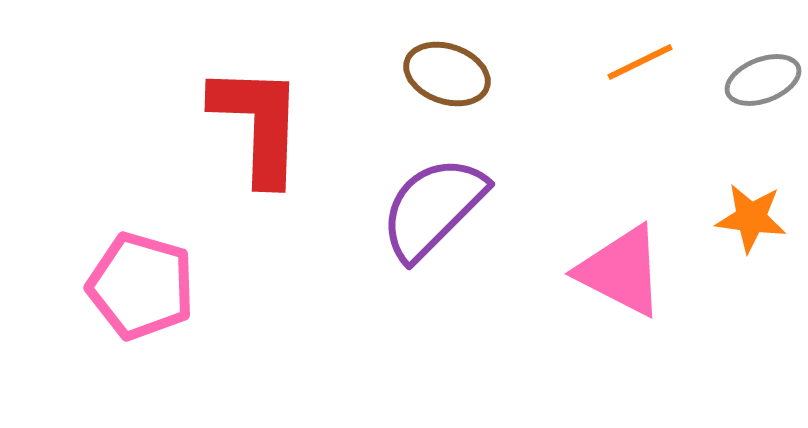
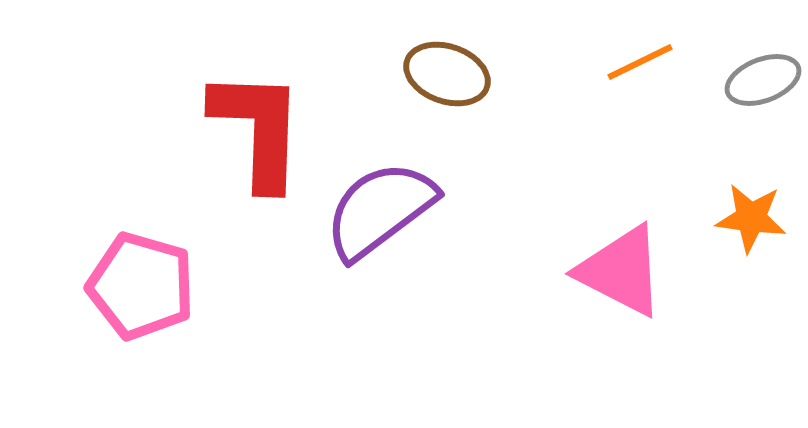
red L-shape: moved 5 px down
purple semicircle: moved 53 px left, 2 px down; rotated 8 degrees clockwise
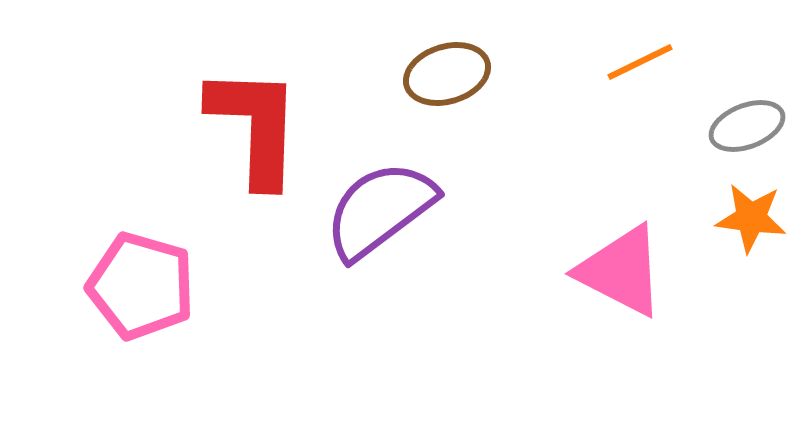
brown ellipse: rotated 36 degrees counterclockwise
gray ellipse: moved 16 px left, 46 px down
red L-shape: moved 3 px left, 3 px up
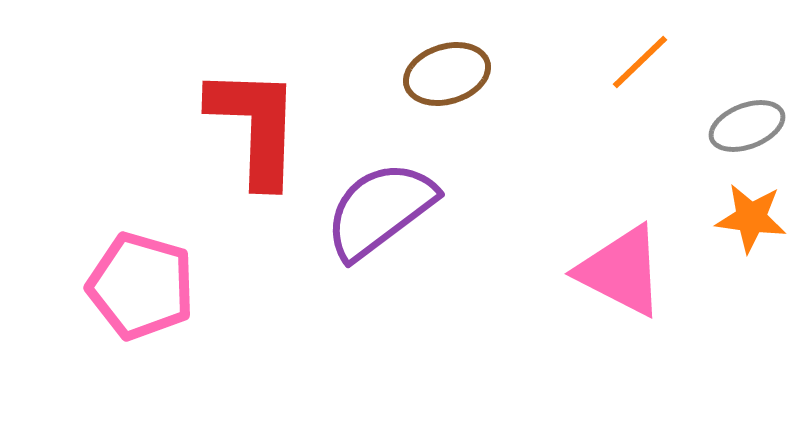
orange line: rotated 18 degrees counterclockwise
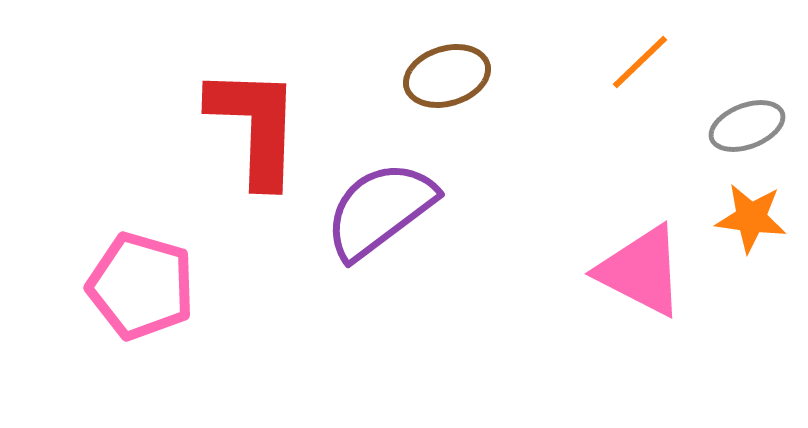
brown ellipse: moved 2 px down
pink triangle: moved 20 px right
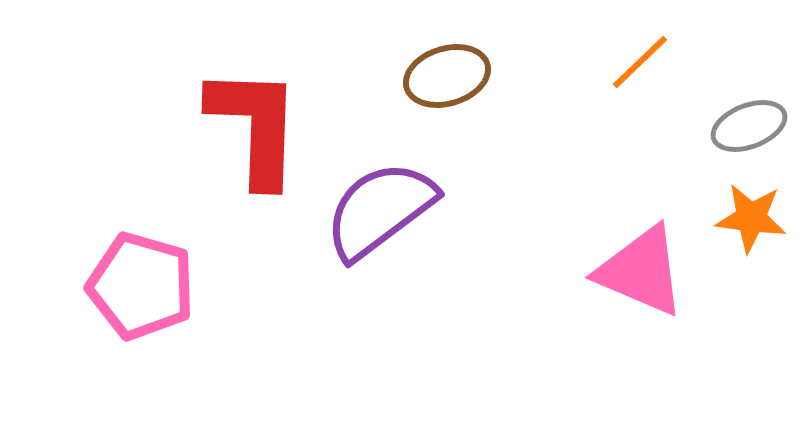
gray ellipse: moved 2 px right
pink triangle: rotated 4 degrees counterclockwise
